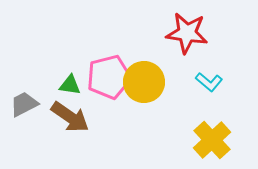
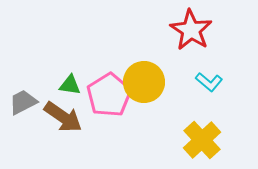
red star: moved 4 px right, 3 px up; rotated 24 degrees clockwise
pink pentagon: moved 18 px down; rotated 18 degrees counterclockwise
gray trapezoid: moved 1 px left, 2 px up
brown arrow: moved 7 px left
yellow cross: moved 10 px left
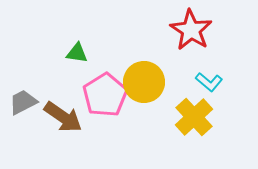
green triangle: moved 7 px right, 32 px up
pink pentagon: moved 4 px left
yellow cross: moved 8 px left, 23 px up
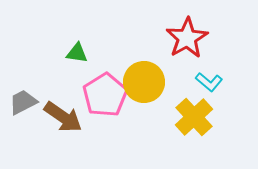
red star: moved 4 px left, 8 px down; rotated 9 degrees clockwise
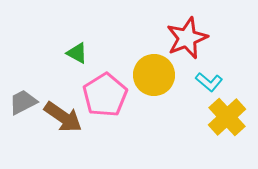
red star: rotated 9 degrees clockwise
green triangle: rotated 20 degrees clockwise
yellow circle: moved 10 px right, 7 px up
yellow cross: moved 33 px right
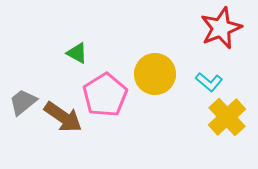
red star: moved 34 px right, 10 px up
yellow circle: moved 1 px right, 1 px up
gray trapezoid: rotated 12 degrees counterclockwise
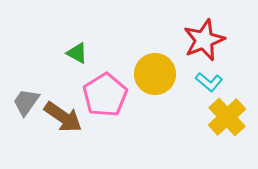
red star: moved 17 px left, 12 px down
gray trapezoid: moved 3 px right; rotated 16 degrees counterclockwise
